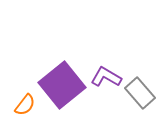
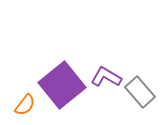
gray rectangle: moved 1 px up
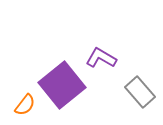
purple L-shape: moved 5 px left, 19 px up
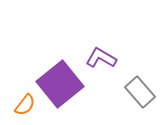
purple square: moved 2 px left, 1 px up
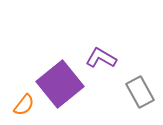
gray rectangle: rotated 12 degrees clockwise
orange semicircle: moved 1 px left
